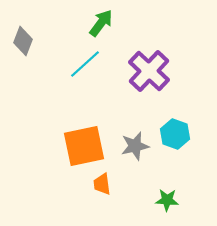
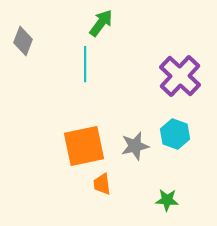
cyan line: rotated 48 degrees counterclockwise
purple cross: moved 31 px right, 5 px down
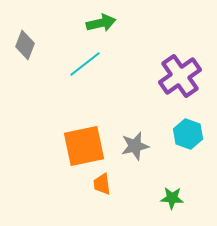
green arrow: rotated 40 degrees clockwise
gray diamond: moved 2 px right, 4 px down
cyan line: rotated 52 degrees clockwise
purple cross: rotated 12 degrees clockwise
cyan hexagon: moved 13 px right
green star: moved 5 px right, 2 px up
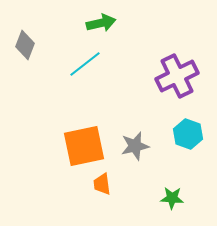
purple cross: moved 3 px left; rotated 9 degrees clockwise
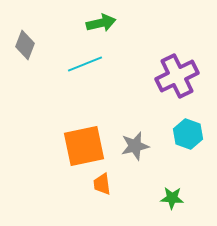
cyan line: rotated 16 degrees clockwise
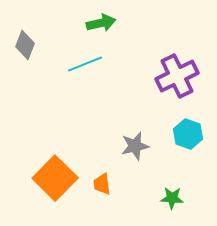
orange square: moved 29 px left, 32 px down; rotated 33 degrees counterclockwise
